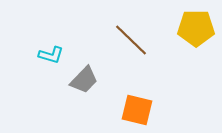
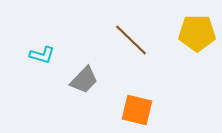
yellow pentagon: moved 1 px right, 5 px down
cyan L-shape: moved 9 px left
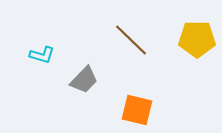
yellow pentagon: moved 6 px down
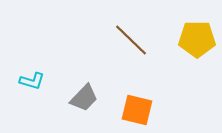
cyan L-shape: moved 10 px left, 26 px down
gray trapezoid: moved 18 px down
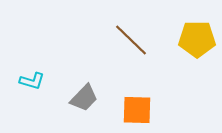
orange square: rotated 12 degrees counterclockwise
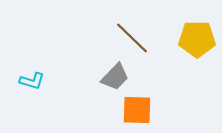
brown line: moved 1 px right, 2 px up
gray trapezoid: moved 31 px right, 21 px up
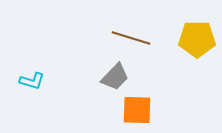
brown line: moved 1 px left; rotated 27 degrees counterclockwise
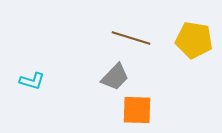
yellow pentagon: moved 3 px left, 1 px down; rotated 9 degrees clockwise
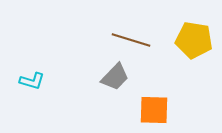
brown line: moved 2 px down
orange square: moved 17 px right
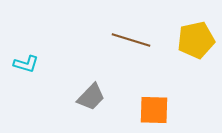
yellow pentagon: moved 2 px right; rotated 21 degrees counterclockwise
gray trapezoid: moved 24 px left, 20 px down
cyan L-shape: moved 6 px left, 17 px up
